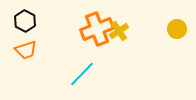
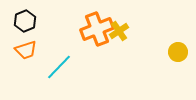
black hexagon: rotated 10 degrees clockwise
yellow circle: moved 1 px right, 23 px down
cyan line: moved 23 px left, 7 px up
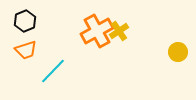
orange cross: moved 2 px down; rotated 8 degrees counterclockwise
cyan line: moved 6 px left, 4 px down
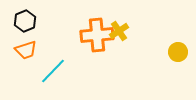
orange cross: moved 4 px down; rotated 24 degrees clockwise
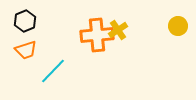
yellow cross: moved 1 px left, 1 px up
yellow circle: moved 26 px up
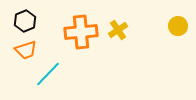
orange cross: moved 16 px left, 3 px up
cyan line: moved 5 px left, 3 px down
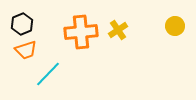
black hexagon: moved 3 px left, 3 px down
yellow circle: moved 3 px left
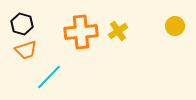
black hexagon: rotated 20 degrees counterclockwise
yellow cross: moved 1 px down
cyan line: moved 1 px right, 3 px down
